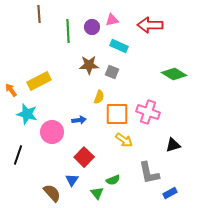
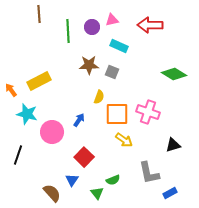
blue arrow: rotated 48 degrees counterclockwise
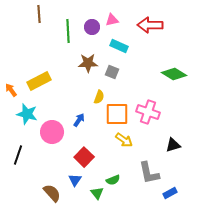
brown star: moved 1 px left, 2 px up
blue triangle: moved 3 px right
